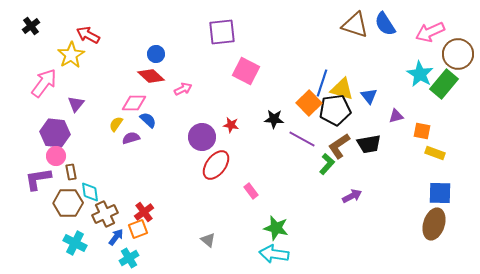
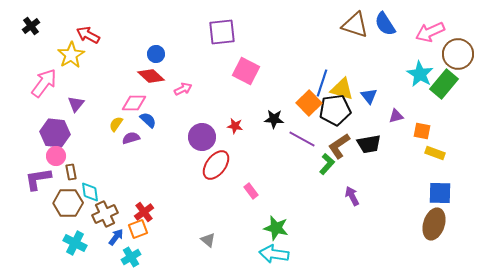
red star at (231, 125): moved 4 px right, 1 px down
purple arrow at (352, 196): rotated 90 degrees counterclockwise
cyan cross at (129, 258): moved 2 px right, 1 px up
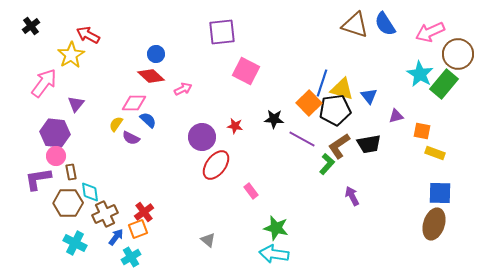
purple semicircle at (131, 138): rotated 138 degrees counterclockwise
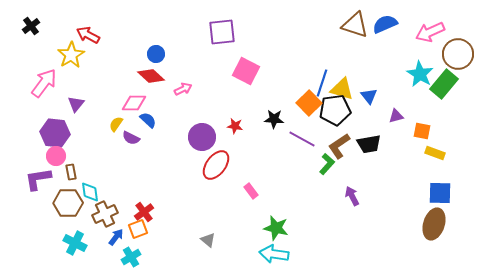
blue semicircle at (385, 24): rotated 100 degrees clockwise
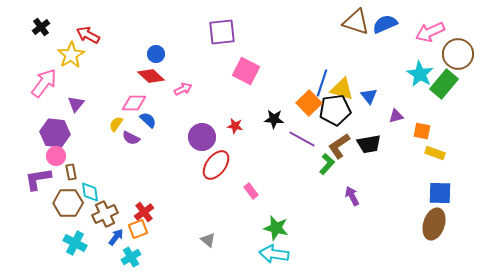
brown triangle at (355, 25): moved 1 px right, 3 px up
black cross at (31, 26): moved 10 px right, 1 px down
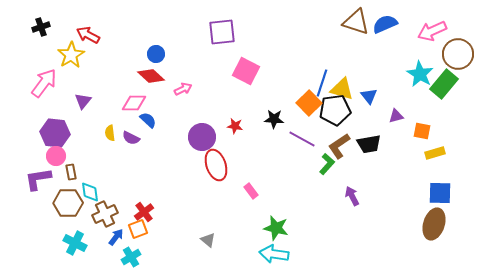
black cross at (41, 27): rotated 18 degrees clockwise
pink arrow at (430, 32): moved 2 px right, 1 px up
purple triangle at (76, 104): moved 7 px right, 3 px up
yellow semicircle at (116, 124): moved 6 px left, 9 px down; rotated 42 degrees counterclockwise
yellow rectangle at (435, 153): rotated 36 degrees counterclockwise
red ellipse at (216, 165): rotated 56 degrees counterclockwise
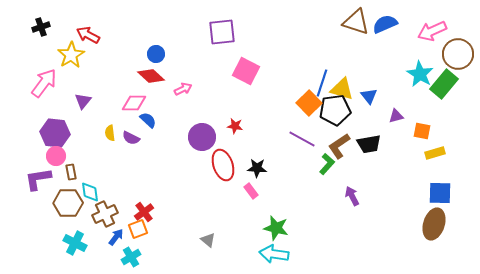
black star at (274, 119): moved 17 px left, 49 px down
red ellipse at (216, 165): moved 7 px right
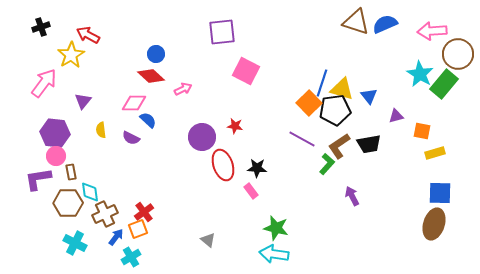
pink arrow at (432, 31): rotated 20 degrees clockwise
yellow semicircle at (110, 133): moved 9 px left, 3 px up
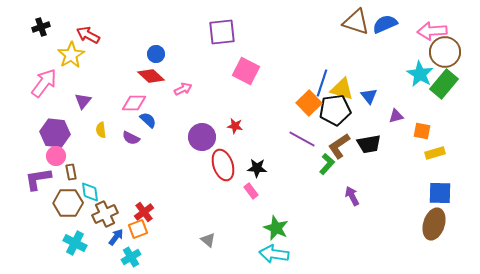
brown circle at (458, 54): moved 13 px left, 2 px up
green star at (276, 228): rotated 10 degrees clockwise
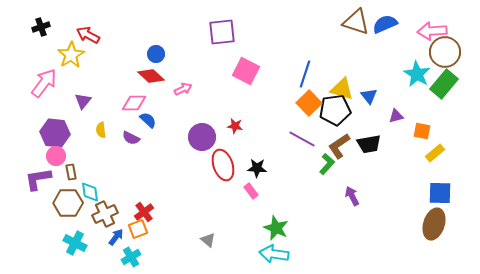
cyan star at (420, 74): moved 3 px left
blue line at (322, 83): moved 17 px left, 9 px up
yellow rectangle at (435, 153): rotated 24 degrees counterclockwise
